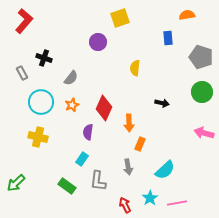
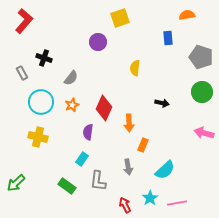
orange rectangle: moved 3 px right, 1 px down
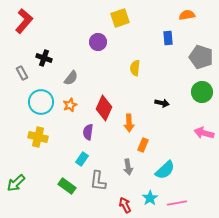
orange star: moved 2 px left
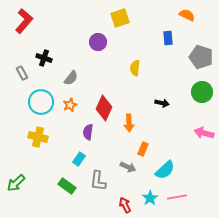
orange semicircle: rotated 35 degrees clockwise
orange rectangle: moved 4 px down
cyan rectangle: moved 3 px left
gray arrow: rotated 56 degrees counterclockwise
pink line: moved 6 px up
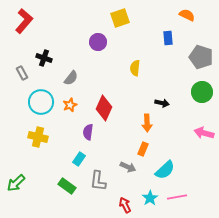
orange arrow: moved 18 px right
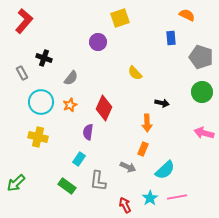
blue rectangle: moved 3 px right
yellow semicircle: moved 5 px down; rotated 49 degrees counterclockwise
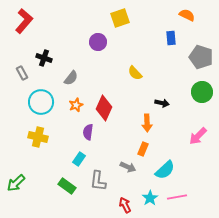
orange star: moved 6 px right
pink arrow: moved 6 px left, 3 px down; rotated 60 degrees counterclockwise
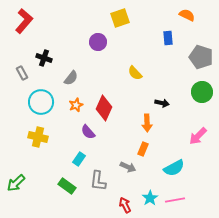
blue rectangle: moved 3 px left
purple semicircle: rotated 49 degrees counterclockwise
cyan semicircle: moved 9 px right, 2 px up; rotated 15 degrees clockwise
pink line: moved 2 px left, 3 px down
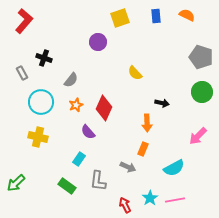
blue rectangle: moved 12 px left, 22 px up
gray semicircle: moved 2 px down
